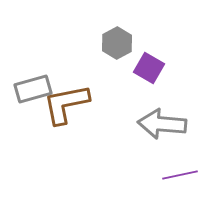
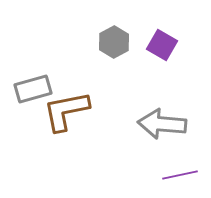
gray hexagon: moved 3 px left, 1 px up
purple square: moved 13 px right, 23 px up
brown L-shape: moved 7 px down
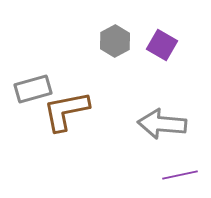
gray hexagon: moved 1 px right, 1 px up
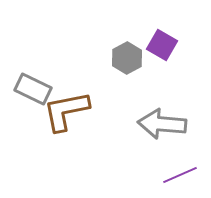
gray hexagon: moved 12 px right, 17 px down
gray rectangle: rotated 42 degrees clockwise
purple line: rotated 12 degrees counterclockwise
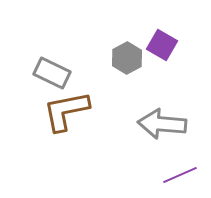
gray rectangle: moved 19 px right, 16 px up
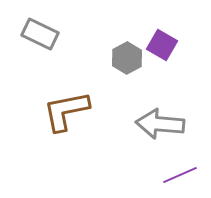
gray rectangle: moved 12 px left, 39 px up
gray arrow: moved 2 px left
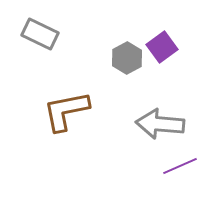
purple square: moved 2 px down; rotated 24 degrees clockwise
purple line: moved 9 px up
